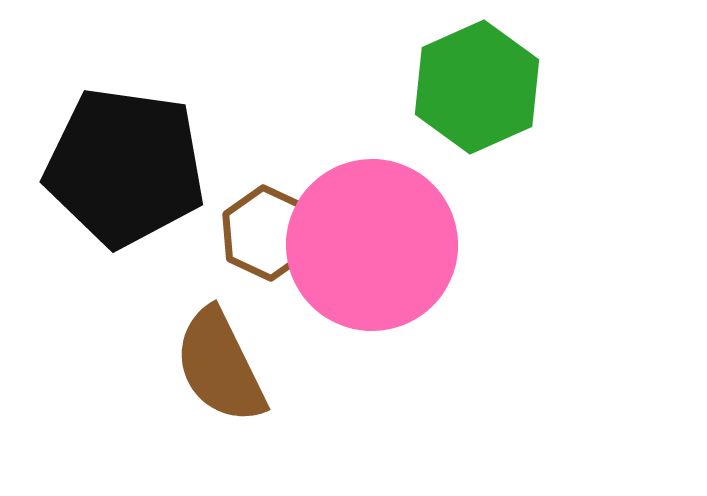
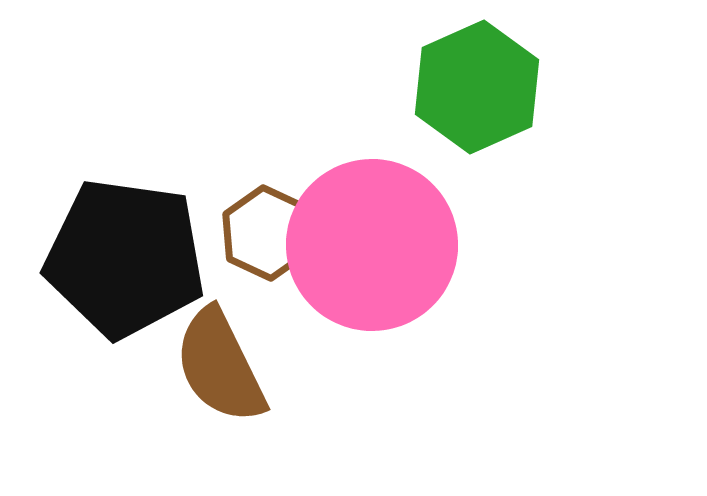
black pentagon: moved 91 px down
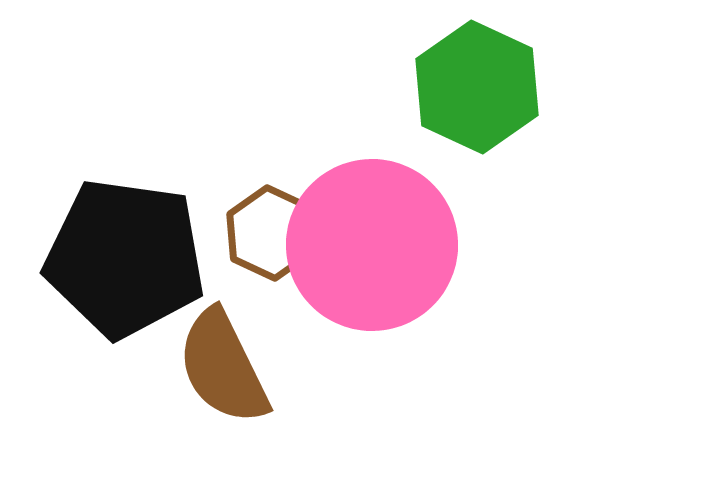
green hexagon: rotated 11 degrees counterclockwise
brown hexagon: moved 4 px right
brown semicircle: moved 3 px right, 1 px down
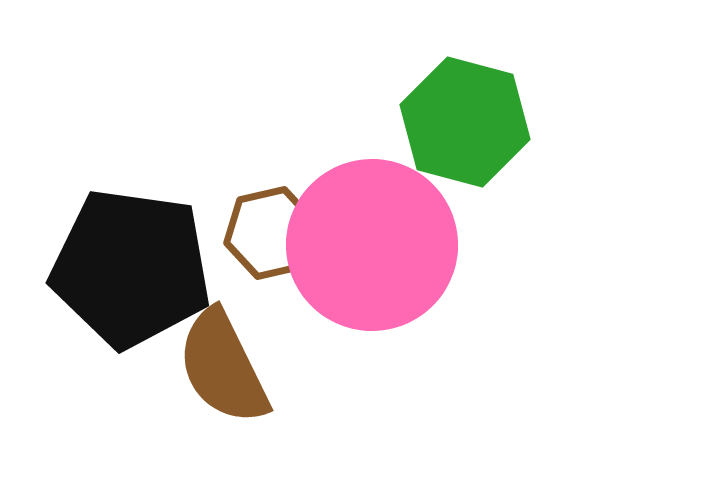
green hexagon: moved 12 px left, 35 px down; rotated 10 degrees counterclockwise
brown hexagon: rotated 22 degrees clockwise
black pentagon: moved 6 px right, 10 px down
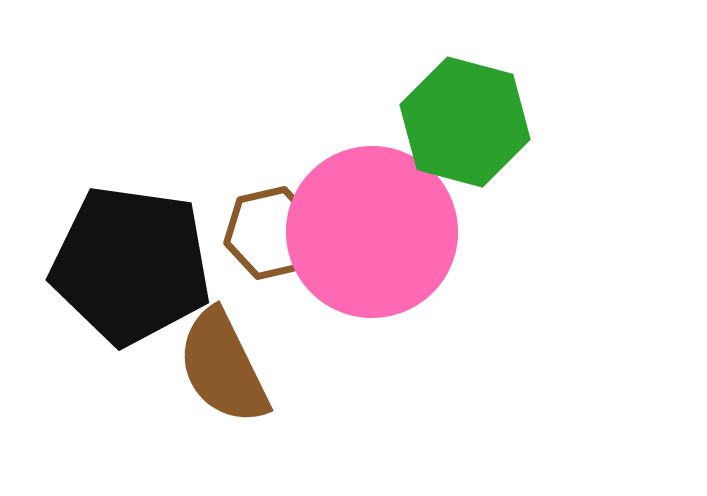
pink circle: moved 13 px up
black pentagon: moved 3 px up
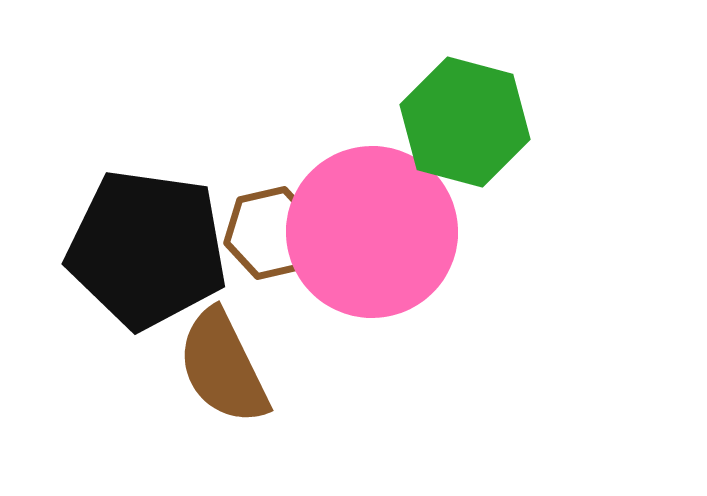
black pentagon: moved 16 px right, 16 px up
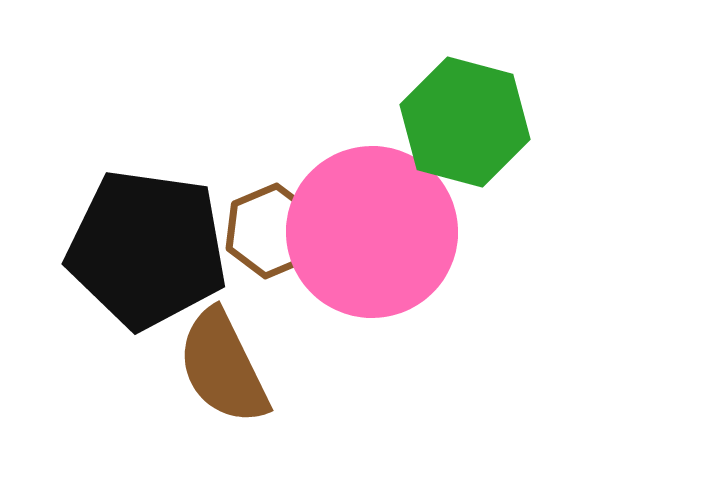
brown hexagon: moved 2 px up; rotated 10 degrees counterclockwise
